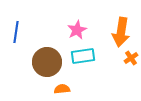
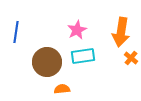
orange cross: rotated 16 degrees counterclockwise
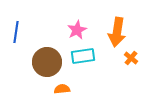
orange arrow: moved 4 px left
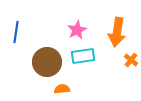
orange cross: moved 2 px down
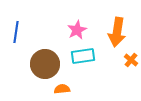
brown circle: moved 2 px left, 2 px down
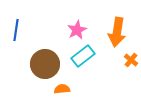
blue line: moved 2 px up
cyan rectangle: rotated 30 degrees counterclockwise
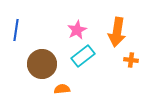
orange cross: rotated 32 degrees counterclockwise
brown circle: moved 3 px left
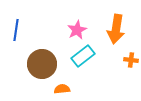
orange arrow: moved 1 px left, 3 px up
